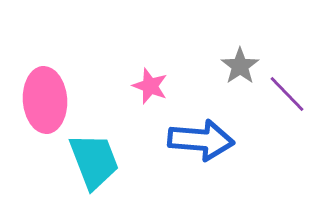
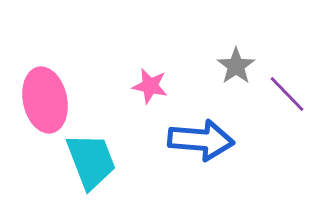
gray star: moved 4 px left
pink star: rotated 9 degrees counterclockwise
pink ellipse: rotated 8 degrees counterclockwise
cyan trapezoid: moved 3 px left
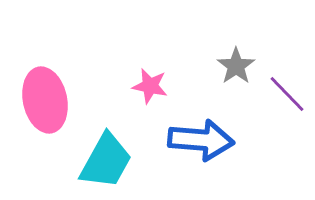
cyan trapezoid: moved 15 px right; rotated 50 degrees clockwise
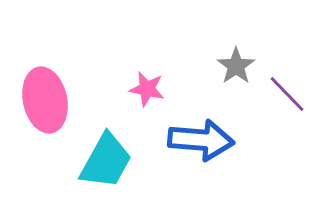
pink star: moved 3 px left, 3 px down
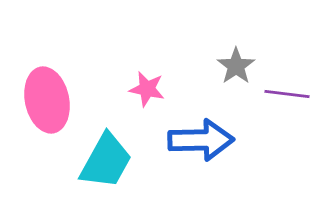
purple line: rotated 39 degrees counterclockwise
pink ellipse: moved 2 px right
blue arrow: rotated 6 degrees counterclockwise
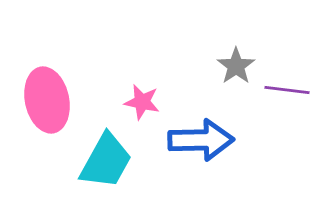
pink star: moved 5 px left, 13 px down
purple line: moved 4 px up
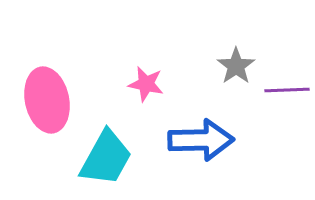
purple line: rotated 9 degrees counterclockwise
pink star: moved 4 px right, 18 px up
cyan trapezoid: moved 3 px up
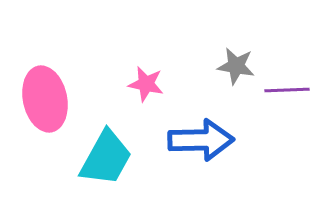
gray star: rotated 27 degrees counterclockwise
pink ellipse: moved 2 px left, 1 px up
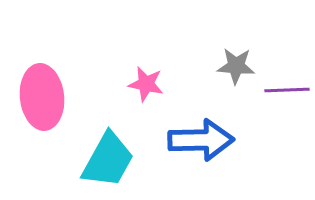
gray star: rotated 6 degrees counterclockwise
pink ellipse: moved 3 px left, 2 px up; rotated 6 degrees clockwise
cyan trapezoid: moved 2 px right, 2 px down
